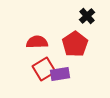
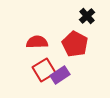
red pentagon: rotated 10 degrees counterclockwise
red square: moved 1 px down
purple rectangle: moved 1 px down; rotated 24 degrees counterclockwise
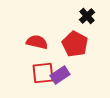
red semicircle: rotated 15 degrees clockwise
red square: moved 1 px left, 3 px down; rotated 25 degrees clockwise
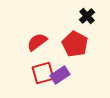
red semicircle: rotated 50 degrees counterclockwise
red square: rotated 10 degrees counterclockwise
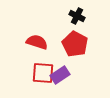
black cross: moved 10 px left; rotated 21 degrees counterclockwise
red semicircle: rotated 55 degrees clockwise
red square: rotated 20 degrees clockwise
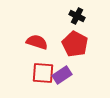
purple rectangle: moved 2 px right
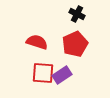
black cross: moved 2 px up
red pentagon: rotated 20 degrees clockwise
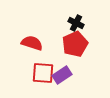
black cross: moved 1 px left, 9 px down
red semicircle: moved 5 px left, 1 px down
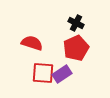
red pentagon: moved 1 px right, 4 px down
purple rectangle: moved 1 px up
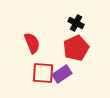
red semicircle: rotated 50 degrees clockwise
